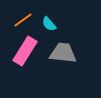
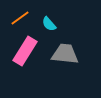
orange line: moved 3 px left, 2 px up
gray trapezoid: moved 2 px right, 1 px down
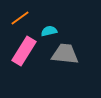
cyan semicircle: moved 7 px down; rotated 119 degrees clockwise
pink rectangle: moved 1 px left
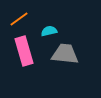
orange line: moved 1 px left, 1 px down
pink rectangle: rotated 48 degrees counterclockwise
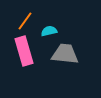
orange line: moved 6 px right, 2 px down; rotated 18 degrees counterclockwise
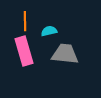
orange line: rotated 36 degrees counterclockwise
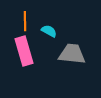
cyan semicircle: rotated 42 degrees clockwise
gray trapezoid: moved 7 px right
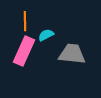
cyan semicircle: moved 3 px left, 4 px down; rotated 56 degrees counterclockwise
pink rectangle: rotated 40 degrees clockwise
